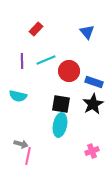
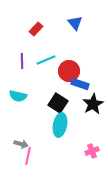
blue triangle: moved 12 px left, 9 px up
blue rectangle: moved 14 px left, 2 px down
black square: moved 3 px left, 1 px up; rotated 24 degrees clockwise
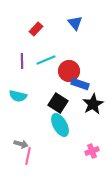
cyan ellipse: rotated 40 degrees counterclockwise
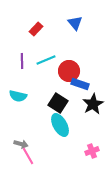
pink line: rotated 42 degrees counterclockwise
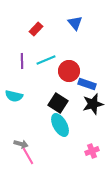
blue rectangle: moved 7 px right
cyan semicircle: moved 4 px left
black star: rotated 15 degrees clockwise
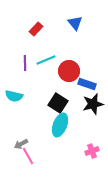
purple line: moved 3 px right, 2 px down
cyan ellipse: rotated 50 degrees clockwise
gray arrow: rotated 136 degrees clockwise
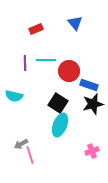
red rectangle: rotated 24 degrees clockwise
cyan line: rotated 24 degrees clockwise
blue rectangle: moved 2 px right, 1 px down
pink line: moved 2 px right, 1 px up; rotated 12 degrees clockwise
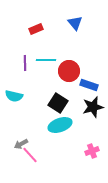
black star: moved 3 px down
cyan ellipse: rotated 50 degrees clockwise
pink line: rotated 24 degrees counterclockwise
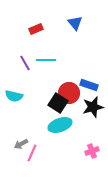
purple line: rotated 28 degrees counterclockwise
red circle: moved 22 px down
pink line: moved 2 px right, 2 px up; rotated 66 degrees clockwise
